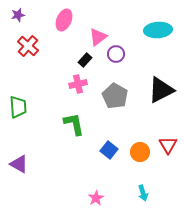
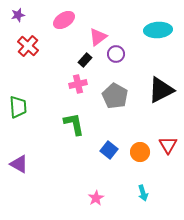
pink ellipse: rotated 35 degrees clockwise
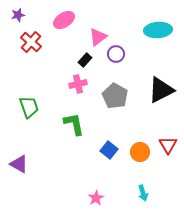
red cross: moved 3 px right, 4 px up
green trapezoid: moved 11 px right; rotated 15 degrees counterclockwise
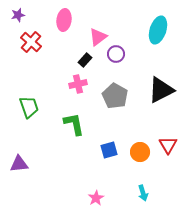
pink ellipse: rotated 50 degrees counterclockwise
cyan ellipse: rotated 68 degrees counterclockwise
blue square: rotated 36 degrees clockwise
purple triangle: rotated 36 degrees counterclockwise
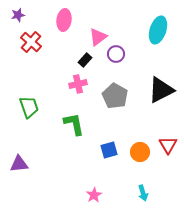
pink star: moved 2 px left, 3 px up
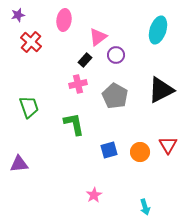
purple circle: moved 1 px down
cyan arrow: moved 2 px right, 14 px down
